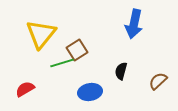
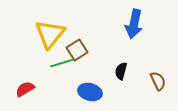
yellow triangle: moved 9 px right
brown semicircle: rotated 108 degrees clockwise
blue ellipse: rotated 25 degrees clockwise
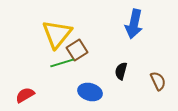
yellow triangle: moved 7 px right
red semicircle: moved 6 px down
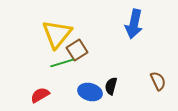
black semicircle: moved 10 px left, 15 px down
red semicircle: moved 15 px right
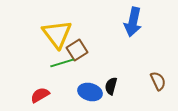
blue arrow: moved 1 px left, 2 px up
yellow triangle: rotated 16 degrees counterclockwise
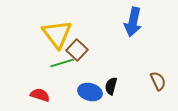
brown square: rotated 15 degrees counterclockwise
red semicircle: rotated 48 degrees clockwise
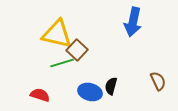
yellow triangle: rotated 40 degrees counterclockwise
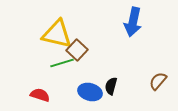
brown semicircle: rotated 114 degrees counterclockwise
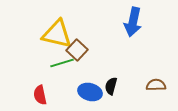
brown semicircle: moved 2 px left, 4 px down; rotated 48 degrees clockwise
red semicircle: rotated 120 degrees counterclockwise
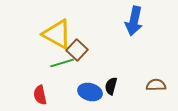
blue arrow: moved 1 px right, 1 px up
yellow triangle: rotated 16 degrees clockwise
